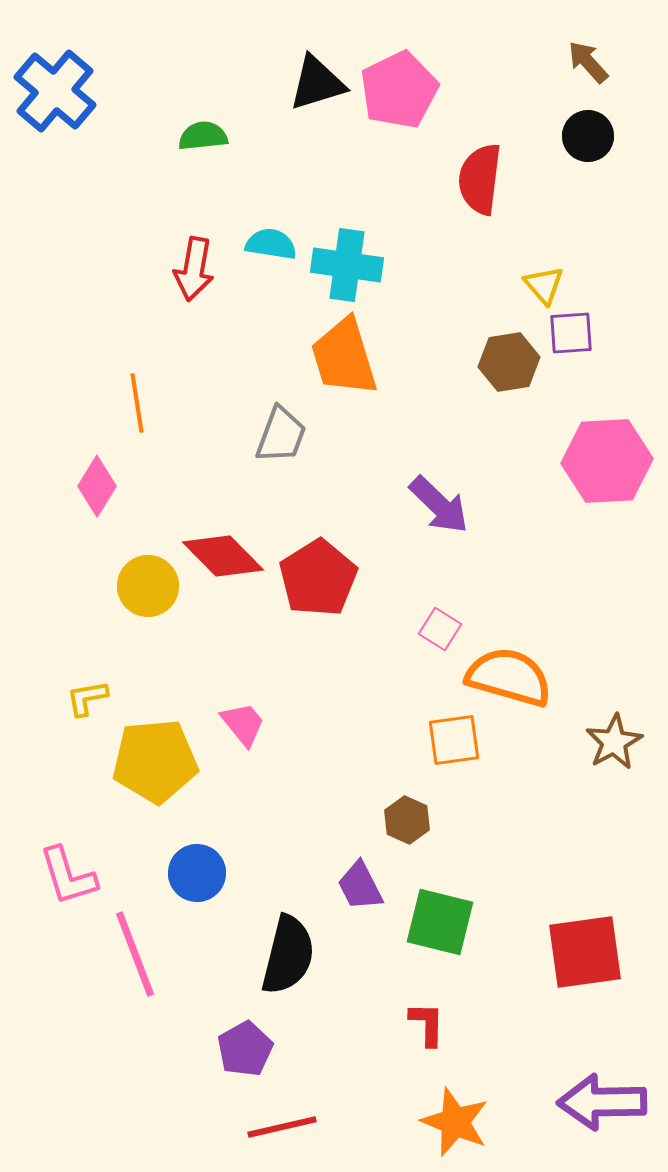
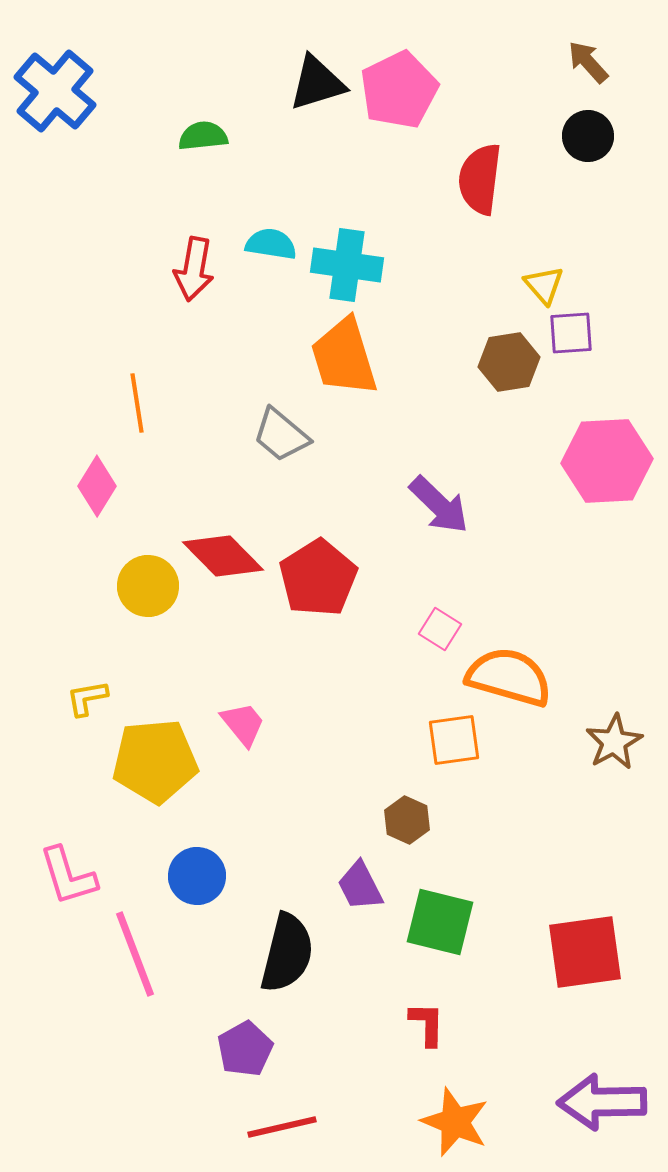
gray trapezoid at (281, 435): rotated 110 degrees clockwise
blue circle at (197, 873): moved 3 px down
black semicircle at (288, 955): moved 1 px left, 2 px up
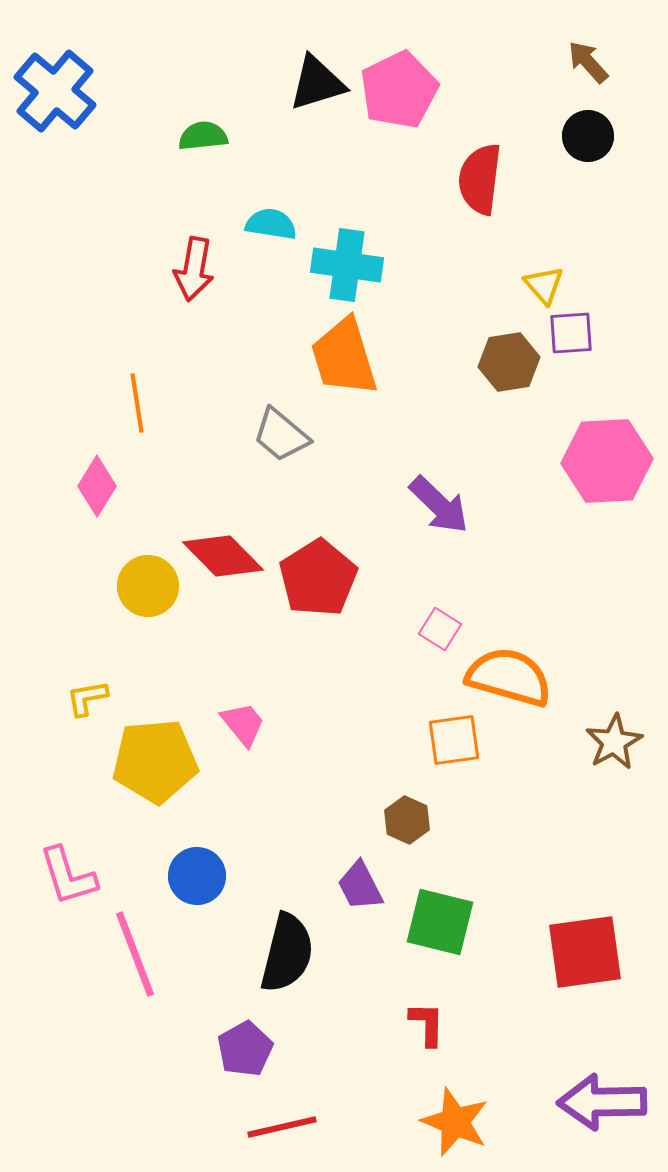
cyan semicircle at (271, 244): moved 20 px up
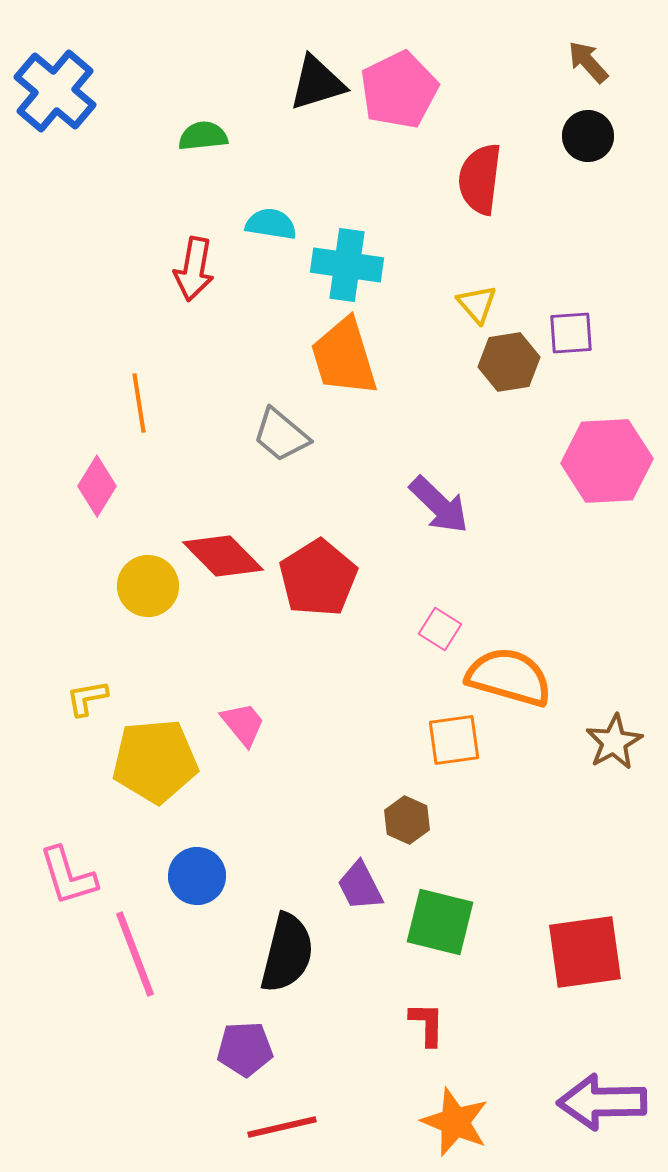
yellow triangle at (544, 285): moved 67 px left, 19 px down
orange line at (137, 403): moved 2 px right
purple pentagon at (245, 1049): rotated 26 degrees clockwise
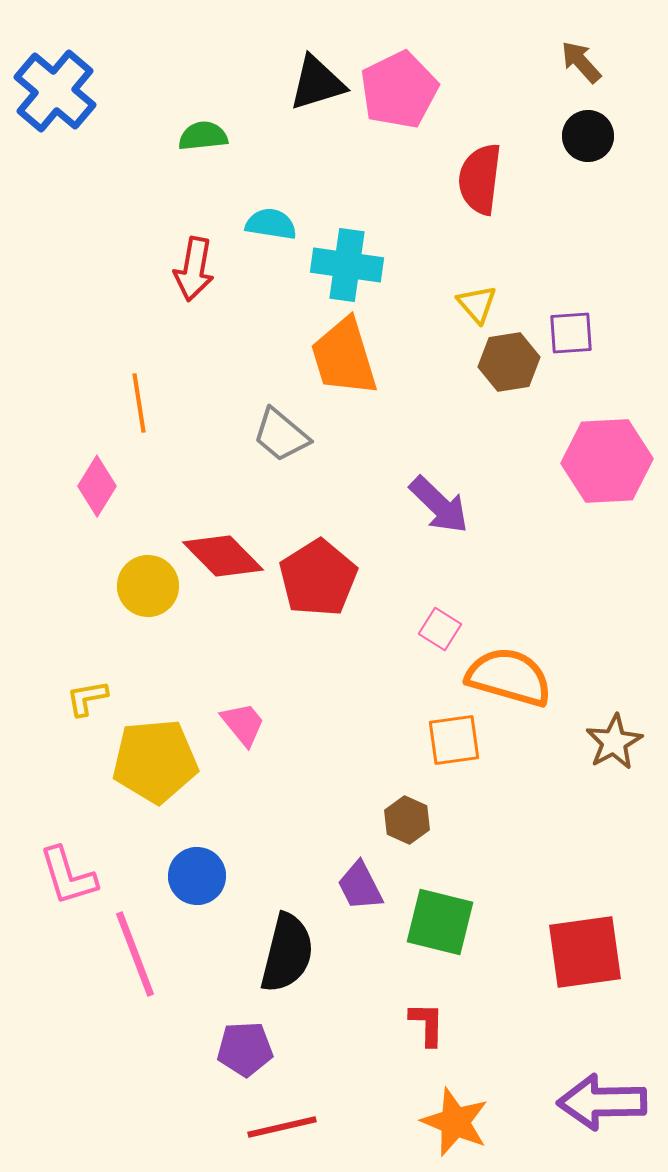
brown arrow at (588, 62): moved 7 px left
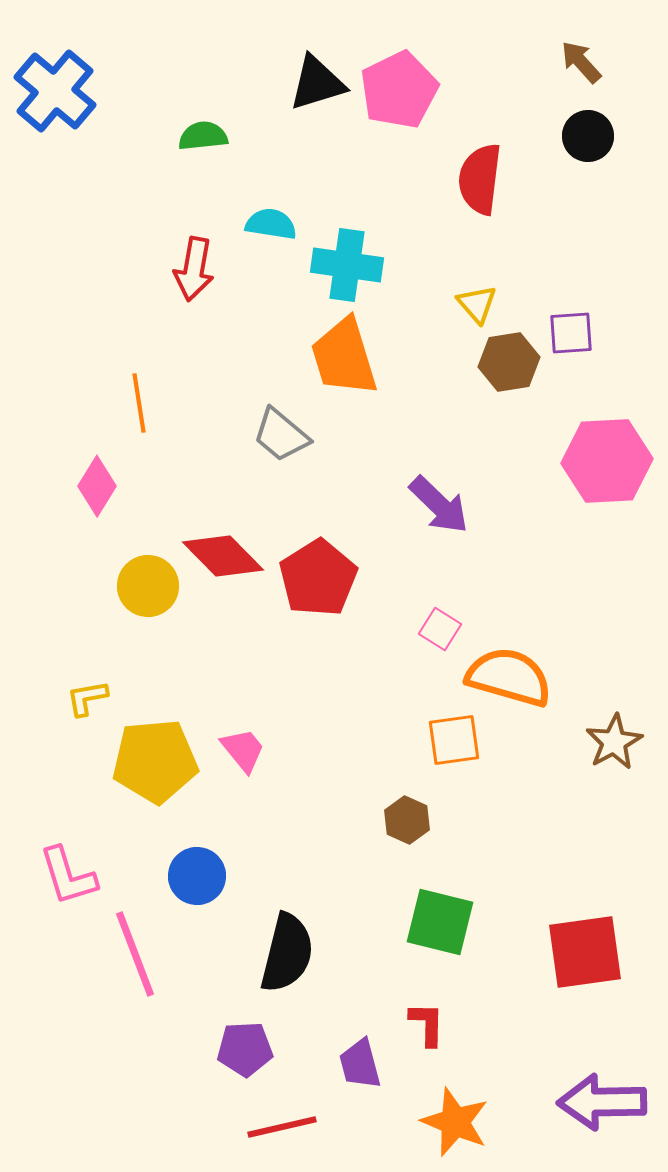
pink trapezoid at (243, 724): moved 26 px down
purple trapezoid at (360, 886): moved 178 px down; rotated 12 degrees clockwise
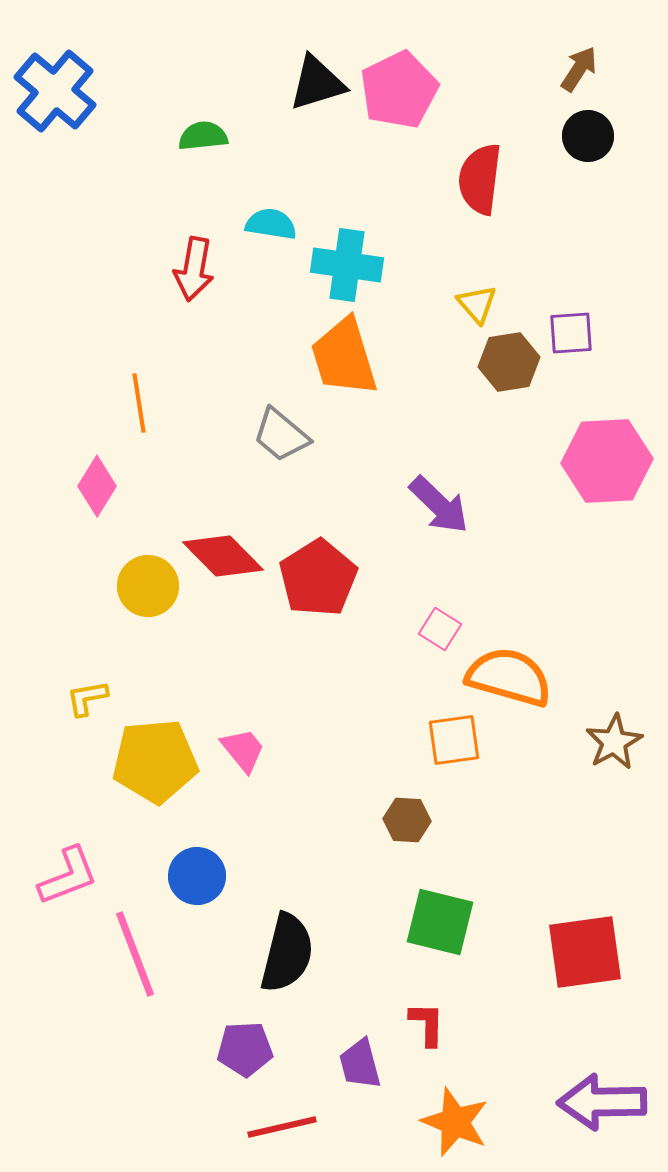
brown arrow at (581, 62): moved 2 px left, 7 px down; rotated 75 degrees clockwise
brown hexagon at (407, 820): rotated 21 degrees counterclockwise
pink L-shape at (68, 876): rotated 94 degrees counterclockwise
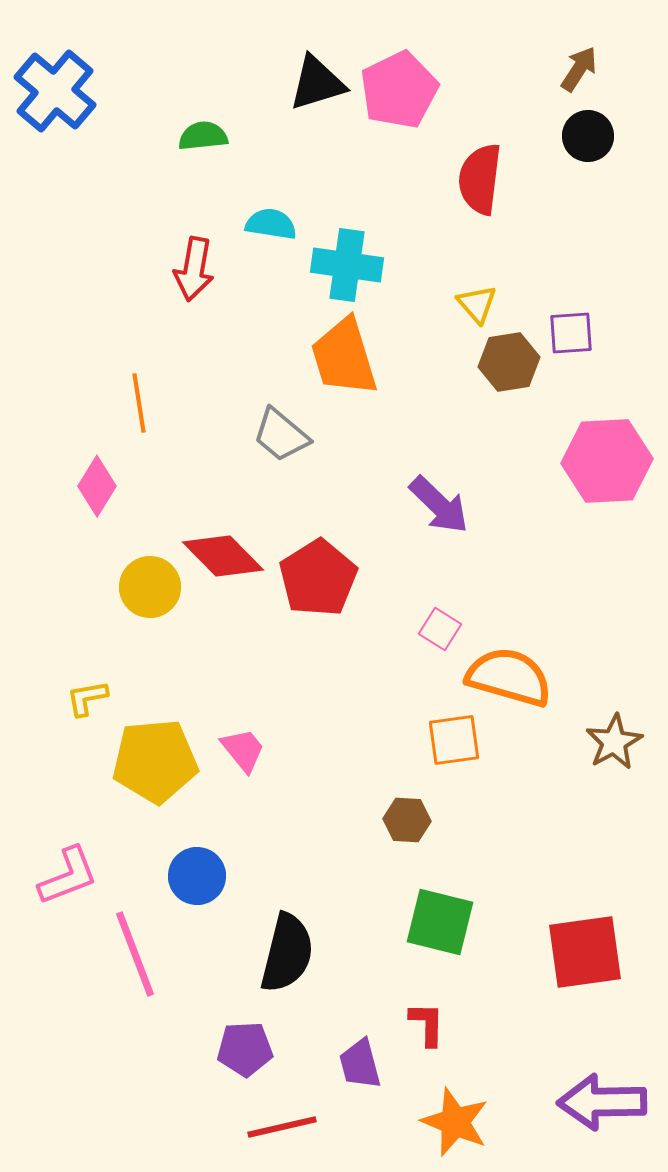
yellow circle at (148, 586): moved 2 px right, 1 px down
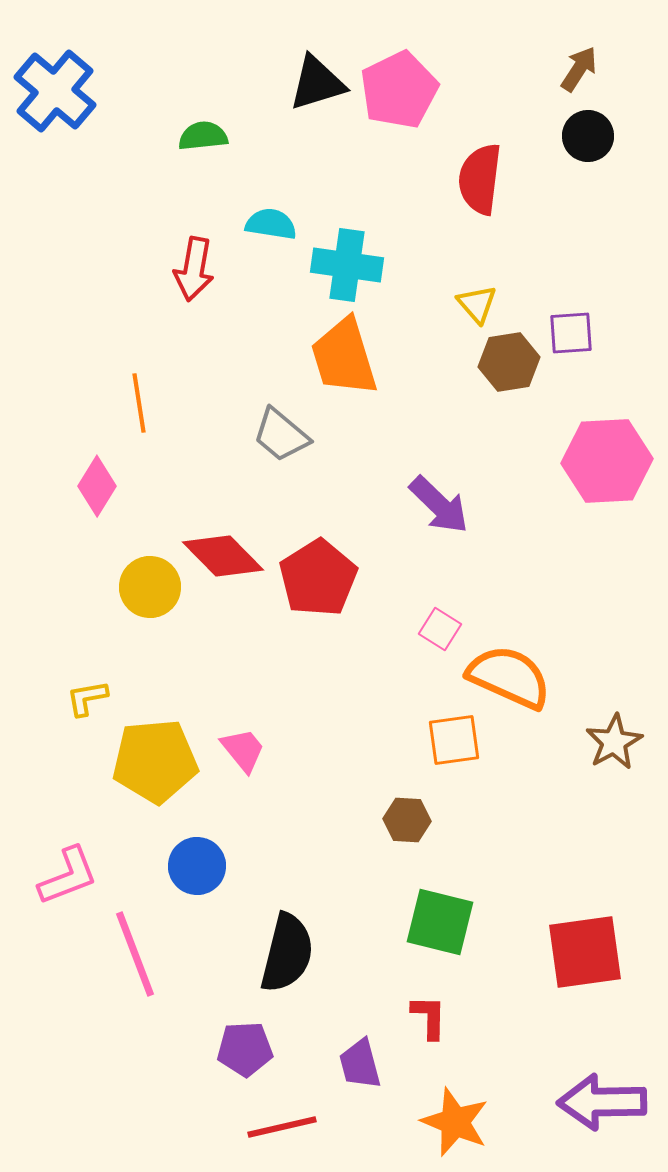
orange semicircle at (509, 677): rotated 8 degrees clockwise
blue circle at (197, 876): moved 10 px up
red L-shape at (427, 1024): moved 2 px right, 7 px up
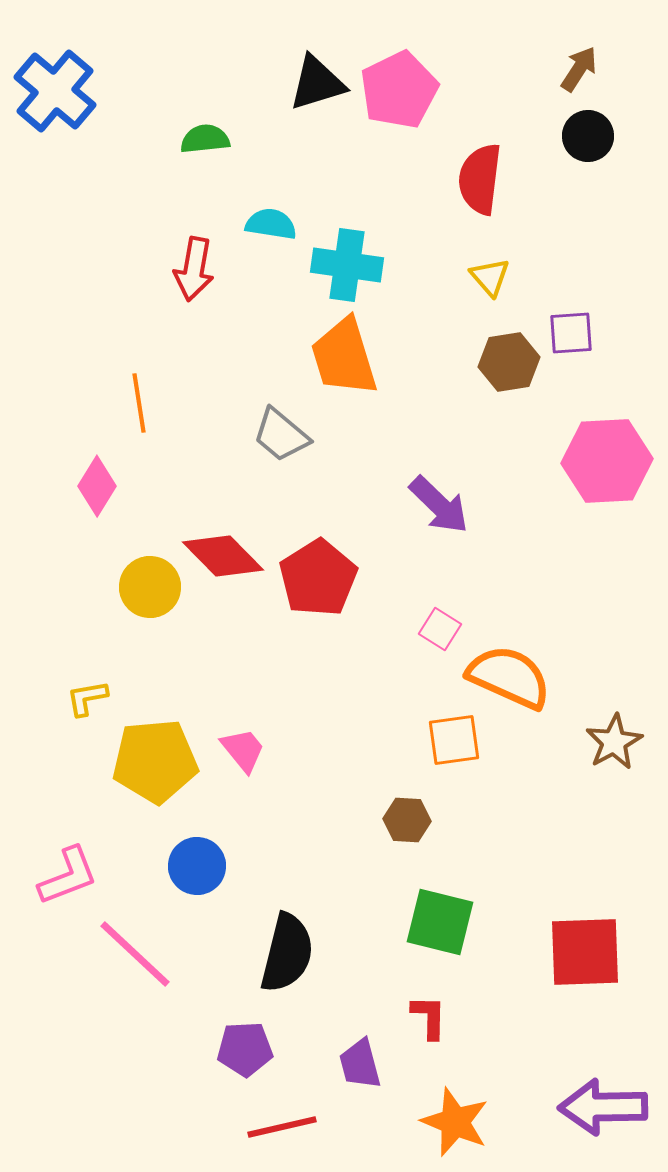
green semicircle at (203, 136): moved 2 px right, 3 px down
yellow triangle at (477, 304): moved 13 px right, 27 px up
red square at (585, 952): rotated 6 degrees clockwise
pink line at (135, 954): rotated 26 degrees counterclockwise
purple arrow at (602, 1102): moved 1 px right, 5 px down
